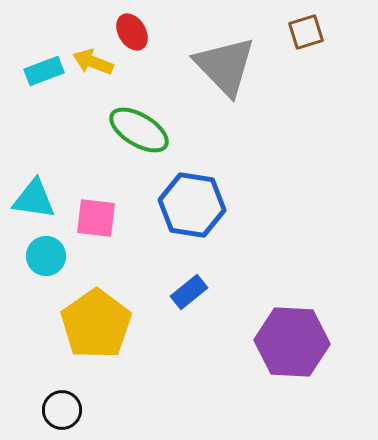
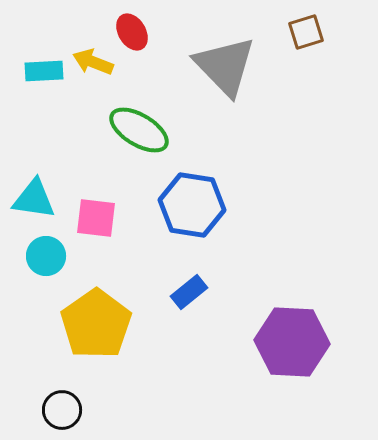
cyan rectangle: rotated 18 degrees clockwise
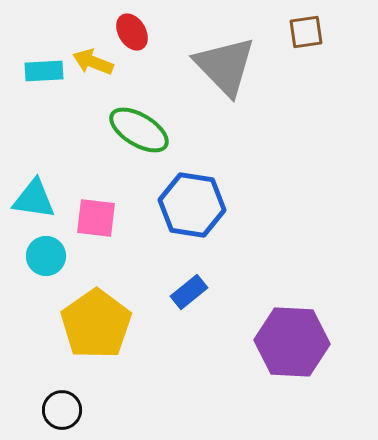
brown square: rotated 9 degrees clockwise
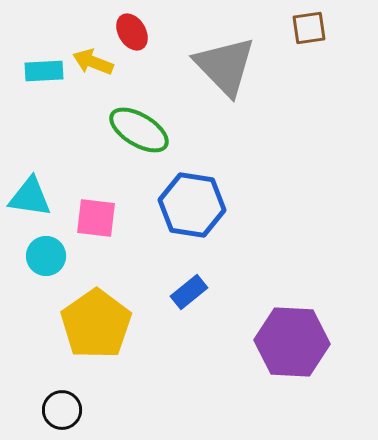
brown square: moved 3 px right, 4 px up
cyan triangle: moved 4 px left, 2 px up
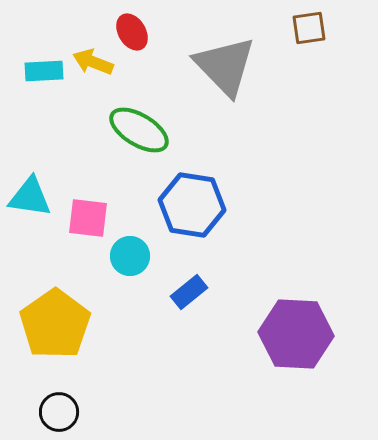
pink square: moved 8 px left
cyan circle: moved 84 px right
yellow pentagon: moved 41 px left
purple hexagon: moved 4 px right, 8 px up
black circle: moved 3 px left, 2 px down
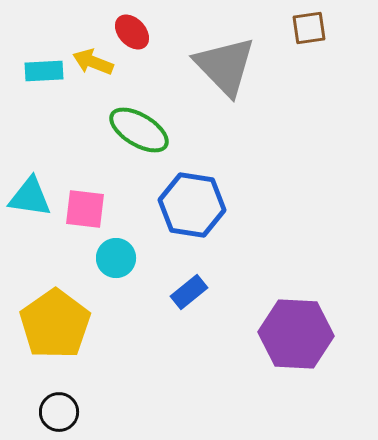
red ellipse: rotated 12 degrees counterclockwise
pink square: moved 3 px left, 9 px up
cyan circle: moved 14 px left, 2 px down
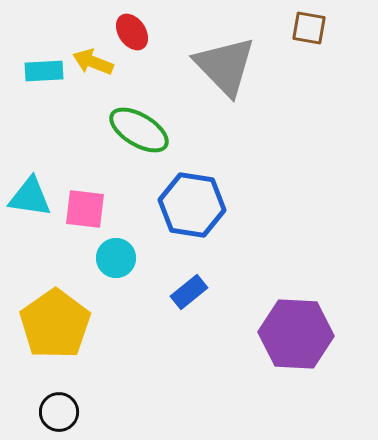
brown square: rotated 18 degrees clockwise
red ellipse: rotated 9 degrees clockwise
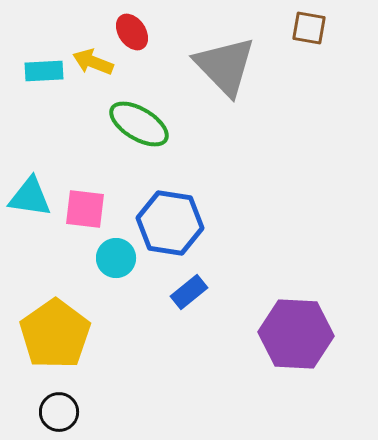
green ellipse: moved 6 px up
blue hexagon: moved 22 px left, 18 px down
yellow pentagon: moved 10 px down
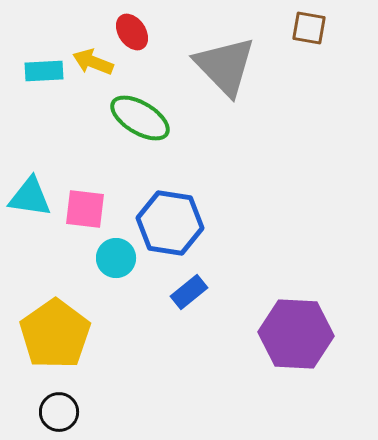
green ellipse: moved 1 px right, 6 px up
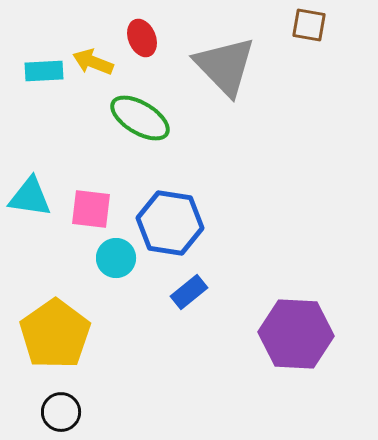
brown square: moved 3 px up
red ellipse: moved 10 px right, 6 px down; rotated 12 degrees clockwise
pink square: moved 6 px right
black circle: moved 2 px right
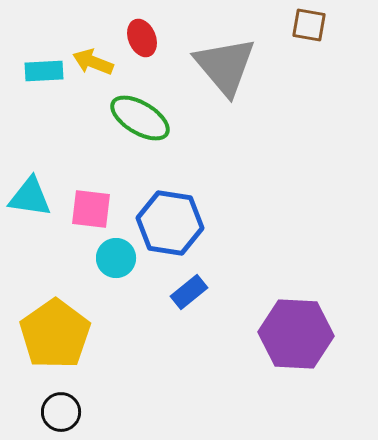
gray triangle: rotated 4 degrees clockwise
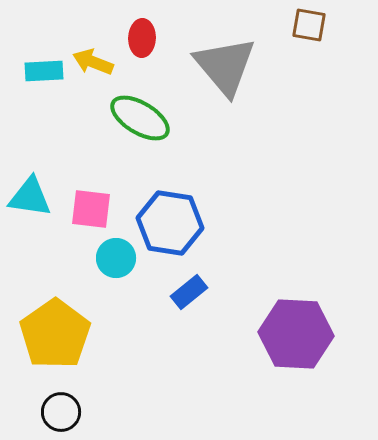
red ellipse: rotated 24 degrees clockwise
